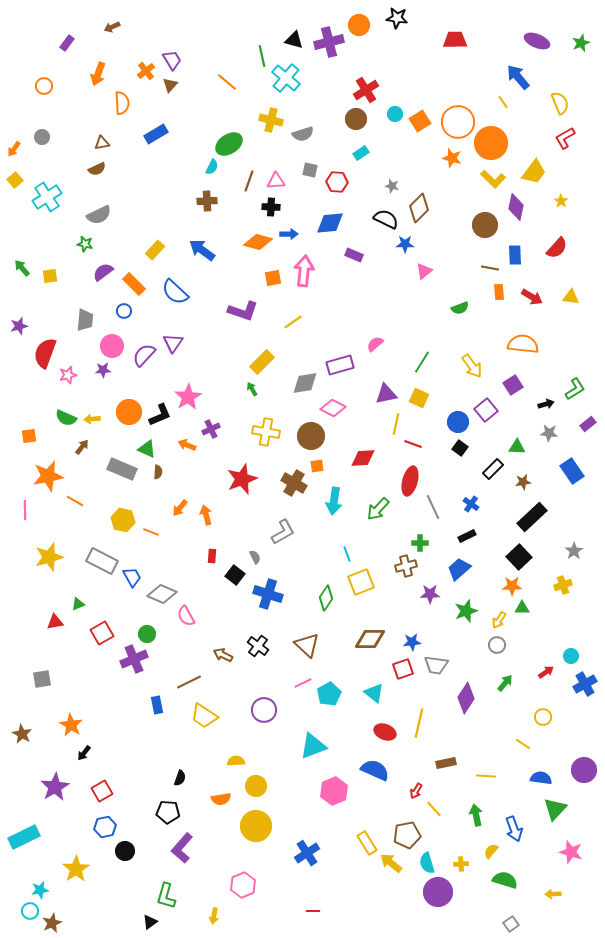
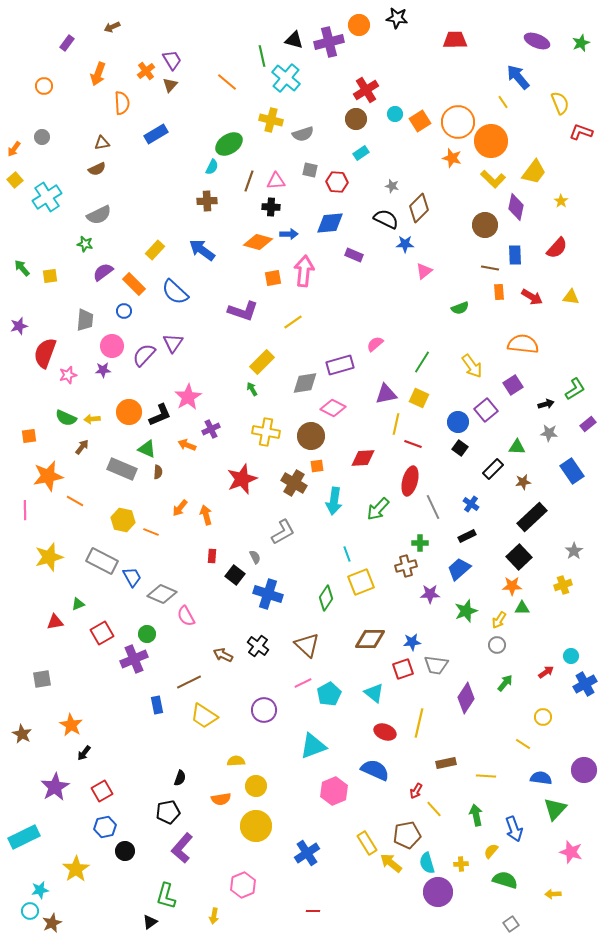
red L-shape at (565, 138): moved 16 px right, 6 px up; rotated 50 degrees clockwise
orange circle at (491, 143): moved 2 px up
black pentagon at (168, 812): rotated 15 degrees counterclockwise
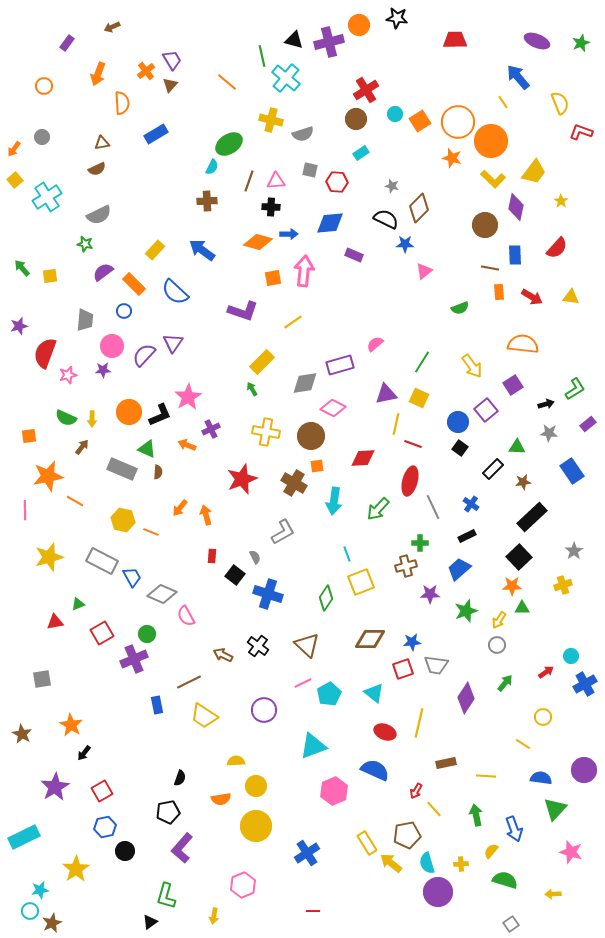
yellow arrow at (92, 419): rotated 84 degrees counterclockwise
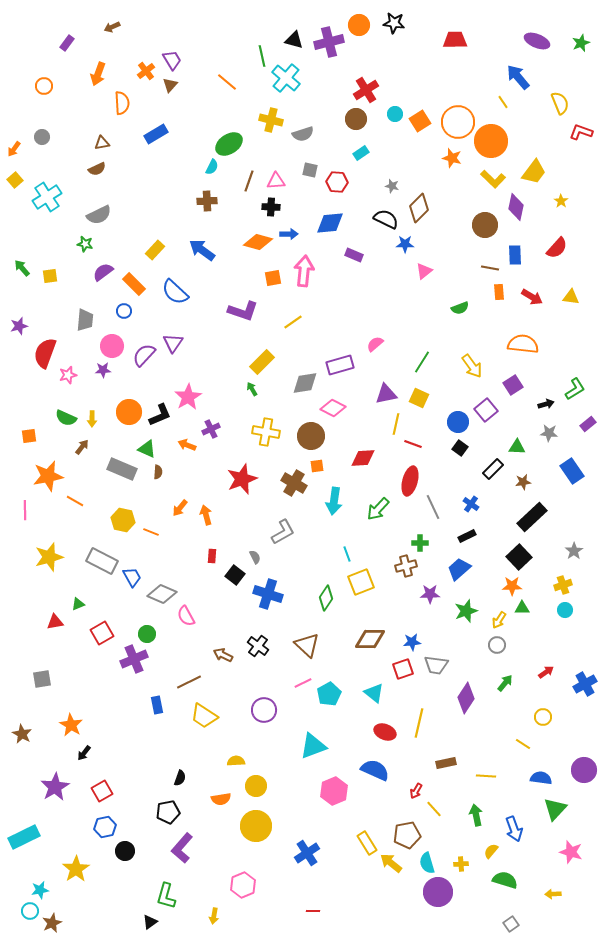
black star at (397, 18): moved 3 px left, 5 px down
cyan circle at (571, 656): moved 6 px left, 46 px up
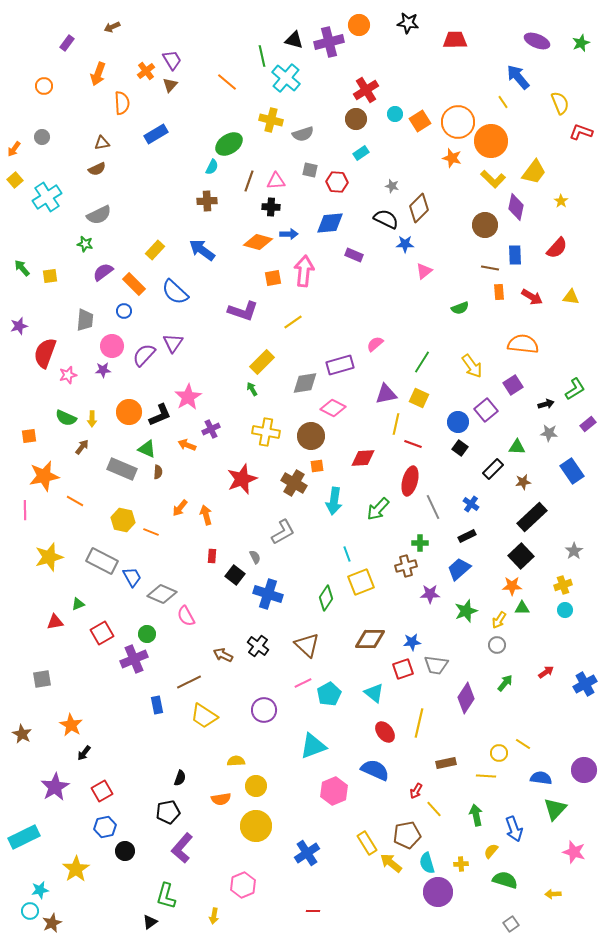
black star at (394, 23): moved 14 px right
orange star at (48, 476): moved 4 px left
black square at (519, 557): moved 2 px right, 1 px up
yellow circle at (543, 717): moved 44 px left, 36 px down
red ellipse at (385, 732): rotated 30 degrees clockwise
pink star at (571, 852): moved 3 px right
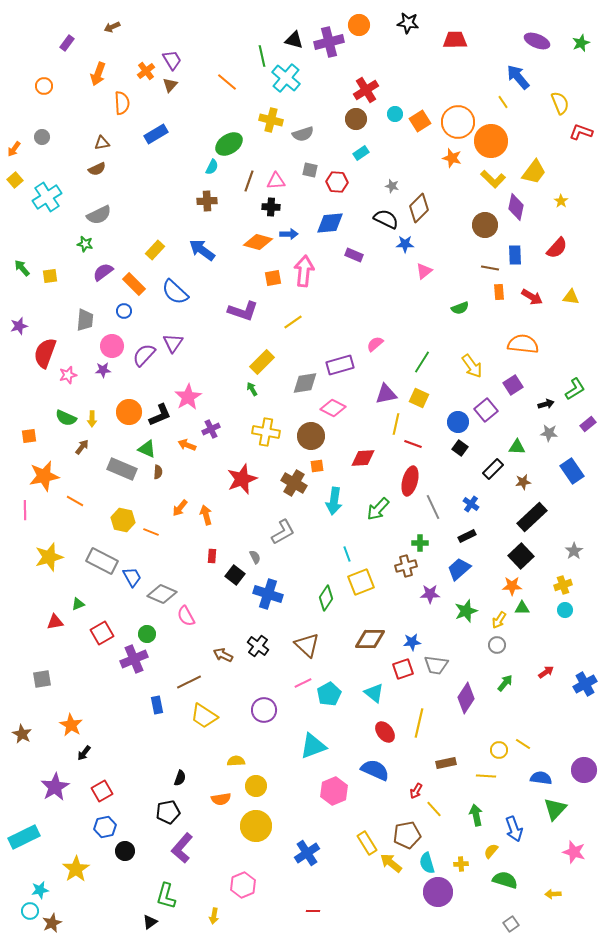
yellow circle at (499, 753): moved 3 px up
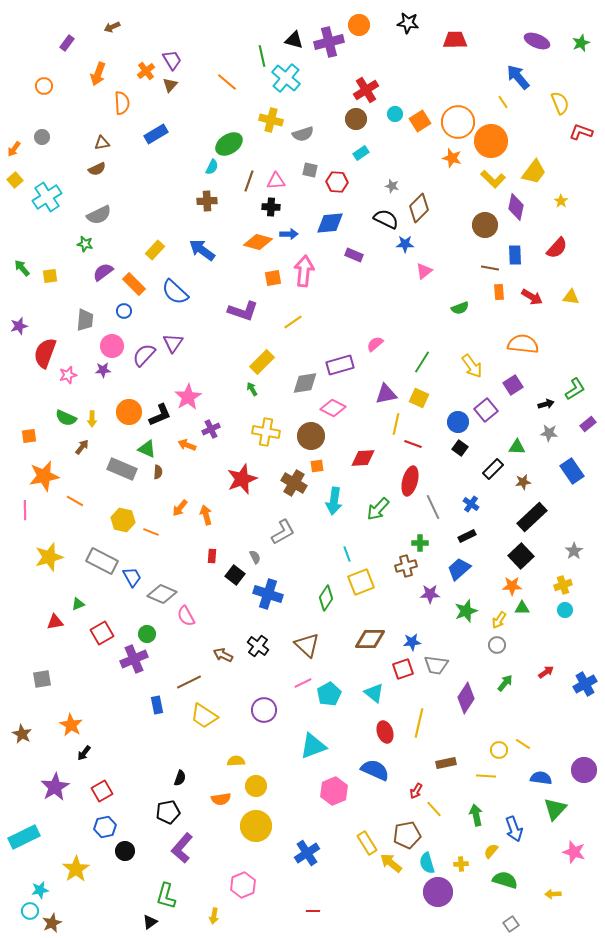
red ellipse at (385, 732): rotated 20 degrees clockwise
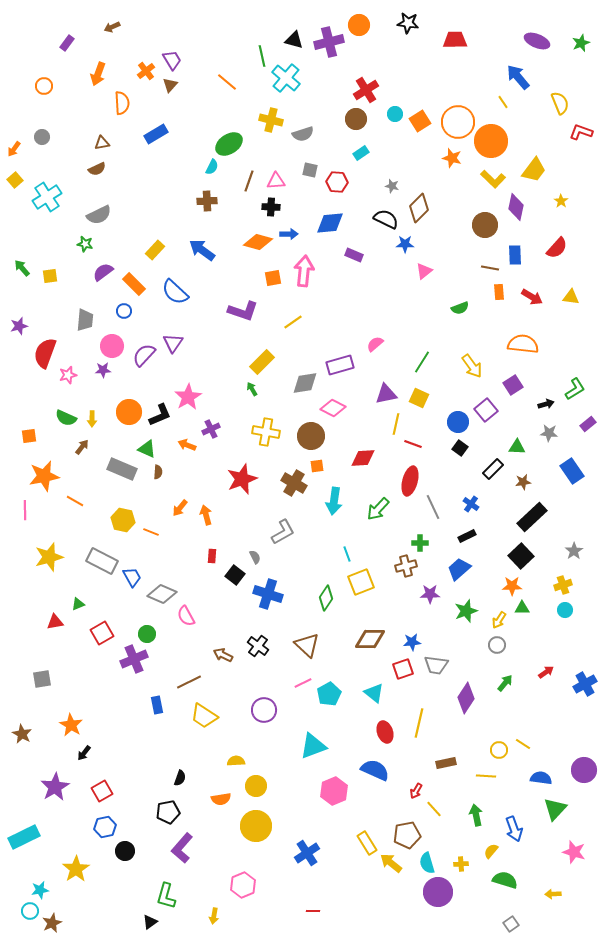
yellow trapezoid at (534, 172): moved 2 px up
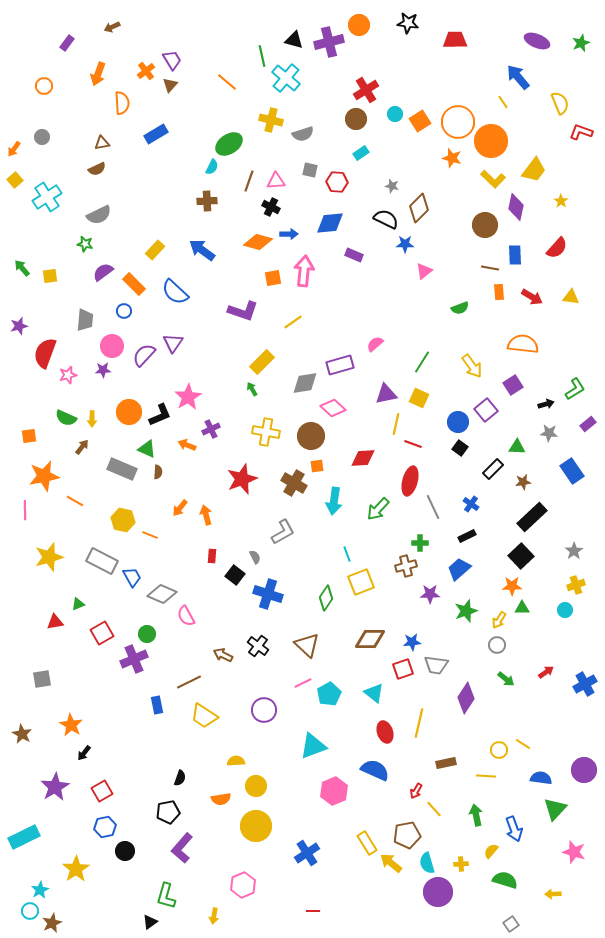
black cross at (271, 207): rotated 24 degrees clockwise
pink diamond at (333, 408): rotated 15 degrees clockwise
orange line at (151, 532): moved 1 px left, 3 px down
yellow cross at (563, 585): moved 13 px right
green arrow at (505, 683): moved 1 px right, 4 px up; rotated 90 degrees clockwise
cyan star at (40, 890): rotated 18 degrees counterclockwise
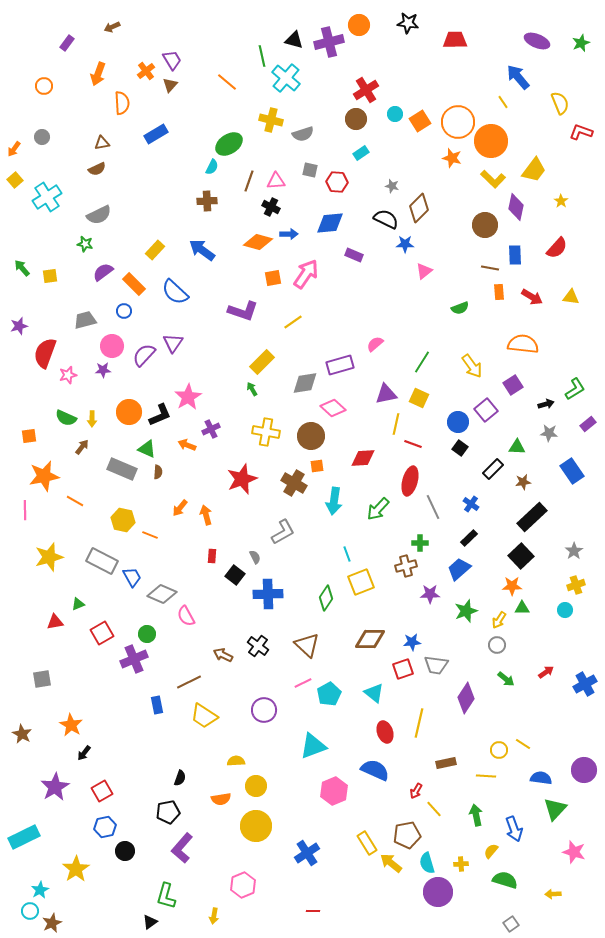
pink arrow at (304, 271): moved 2 px right, 3 px down; rotated 28 degrees clockwise
gray trapezoid at (85, 320): rotated 110 degrees counterclockwise
black rectangle at (467, 536): moved 2 px right, 2 px down; rotated 18 degrees counterclockwise
blue cross at (268, 594): rotated 20 degrees counterclockwise
